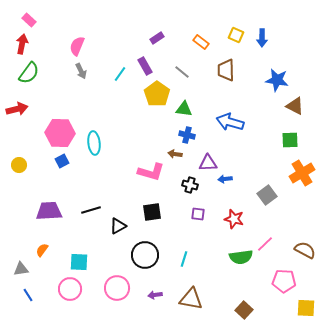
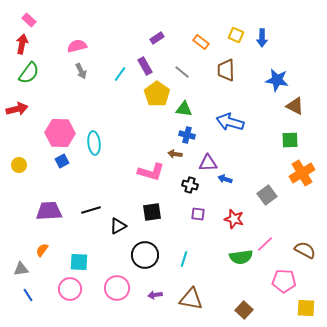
pink semicircle at (77, 46): rotated 54 degrees clockwise
blue arrow at (225, 179): rotated 24 degrees clockwise
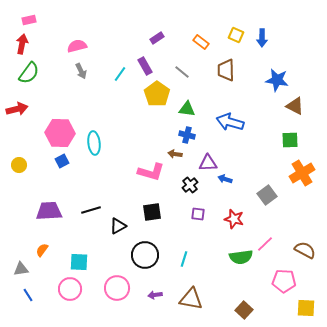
pink rectangle at (29, 20): rotated 56 degrees counterclockwise
green triangle at (184, 109): moved 3 px right
black cross at (190, 185): rotated 35 degrees clockwise
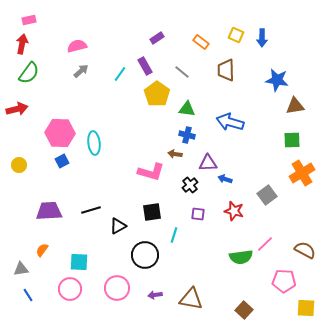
gray arrow at (81, 71): rotated 105 degrees counterclockwise
brown triangle at (295, 106): rotated 36 degrees counterclockwise
green square at (290, 140): moved 2 px right
red star at (234, 219): moved 8 px up
cyan line at (184, 259): moved 10 px left, 24 px up
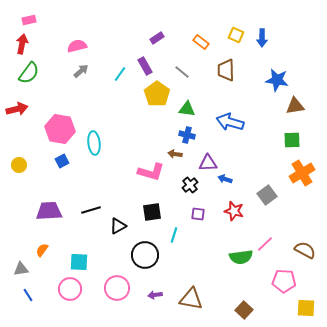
pink hexagon at (60, 133): moved 4 px up; rotated 8 degrees clockwise
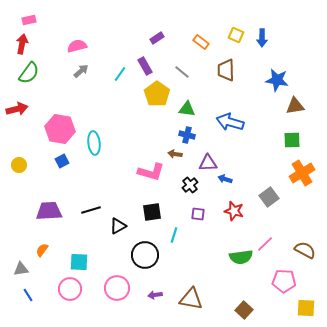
gray square at (267, 195): moved 2 px right, 2 px down
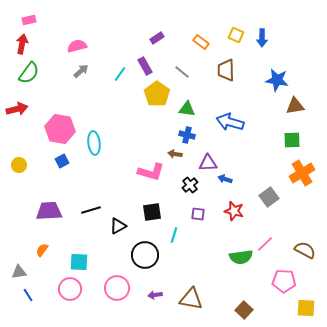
gray triangle at (21, 269): moved 2 px left, 3 px down
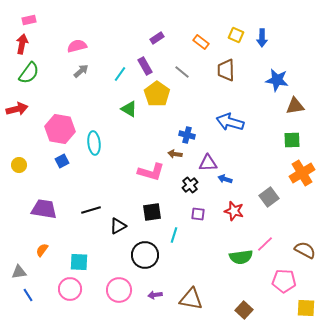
green triangle at (187, 109): moved 58 px left; rotated 24 degrees clockwise
purple trapezoid at (49, 211): moved 5 px left, 2 px up; rotated 12 degrees clockwise
pink circle at (117, 288): moved 2 px right, 2 px down
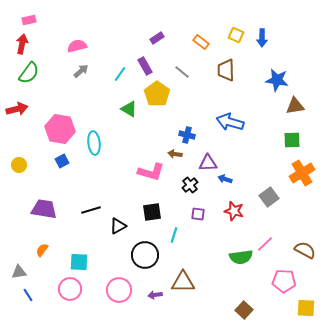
brown triangle at (191, 299): moved 8 px left, 17 px up; rotated 10 degrees counterclockwise
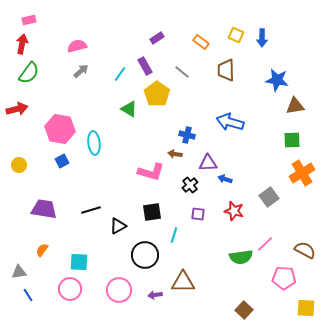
pink pentagon at (284, 281): moved 3 px up
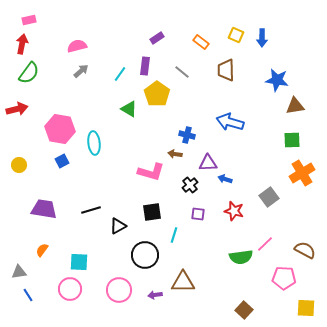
purple rectangle at (145, 66): rotated 36 degrees clockwise
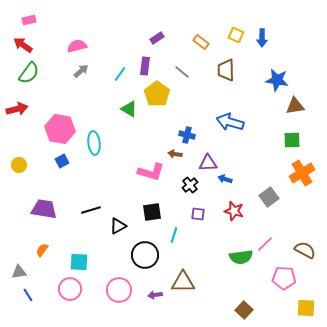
red arrow at (22, 44): moved 1 px right, 1 px down; rotated 66 degrees counterclockwise
